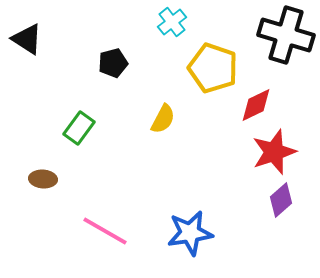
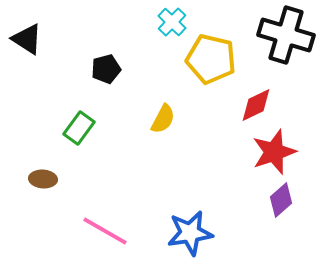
cyan cross: rotated 8 degrees counterclockwise
black pentagon: moved 7 px left, 6 px down
yellow pentagon: moved 2 px left, 9 px up; rotated 6 degrees counterclockwise
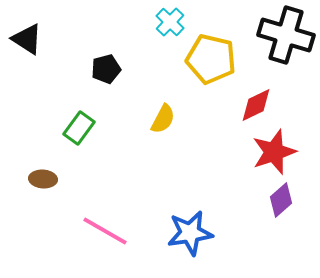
cyan cross: moved 2 px left
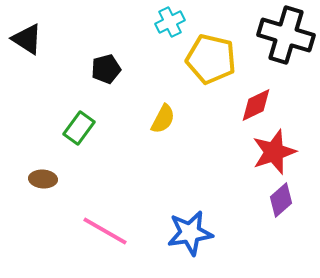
cyan cross: rotated 20 degrees clockwise
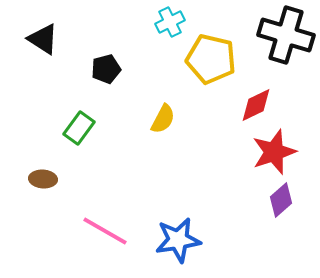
black triangle: moved 16 px right
blue star: moved 12 px left, 7 px down
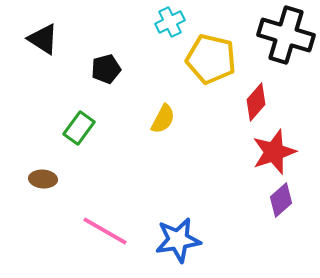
red diamond: moved 3 px up; rotated 24 degrees counterclockwise
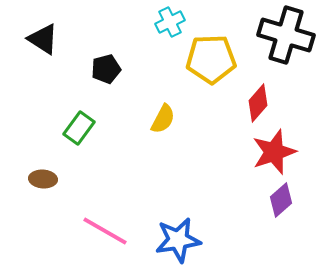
yellow pentagon: rotated 15 degrees counterclockwise
red diamond: moved 2 px right, 1 px down
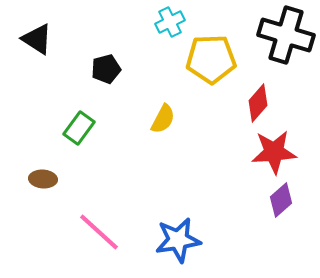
black triangle: moved 6 px left
red star: rotated 15 degrees clockwise
pink line: moved 6 px left, 1 px down; rotated 12 degrees clockwise
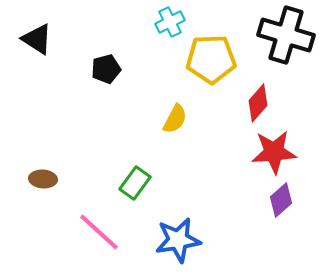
yellow semicircle: moved 12 px right
green rectangle: moved 56 px right, 55 px down
